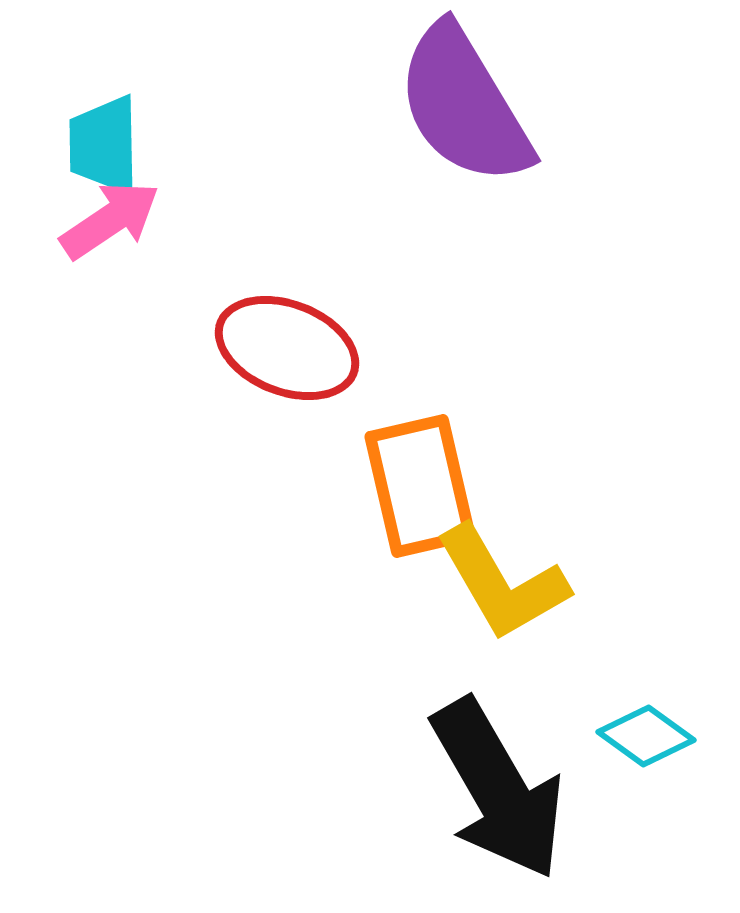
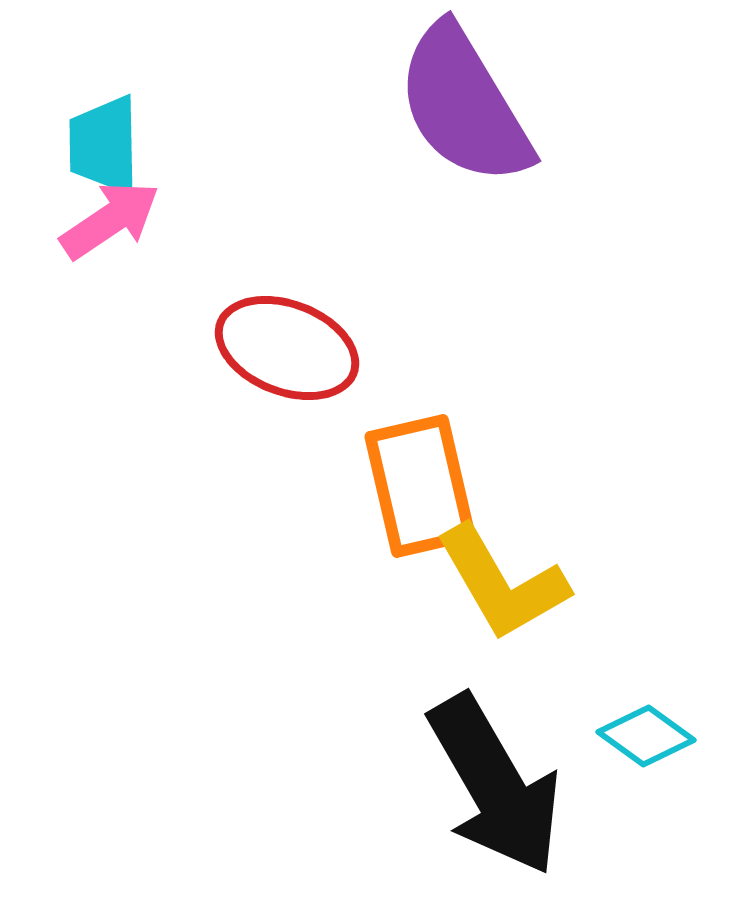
black arrow: moved 3 px left, 4 px up
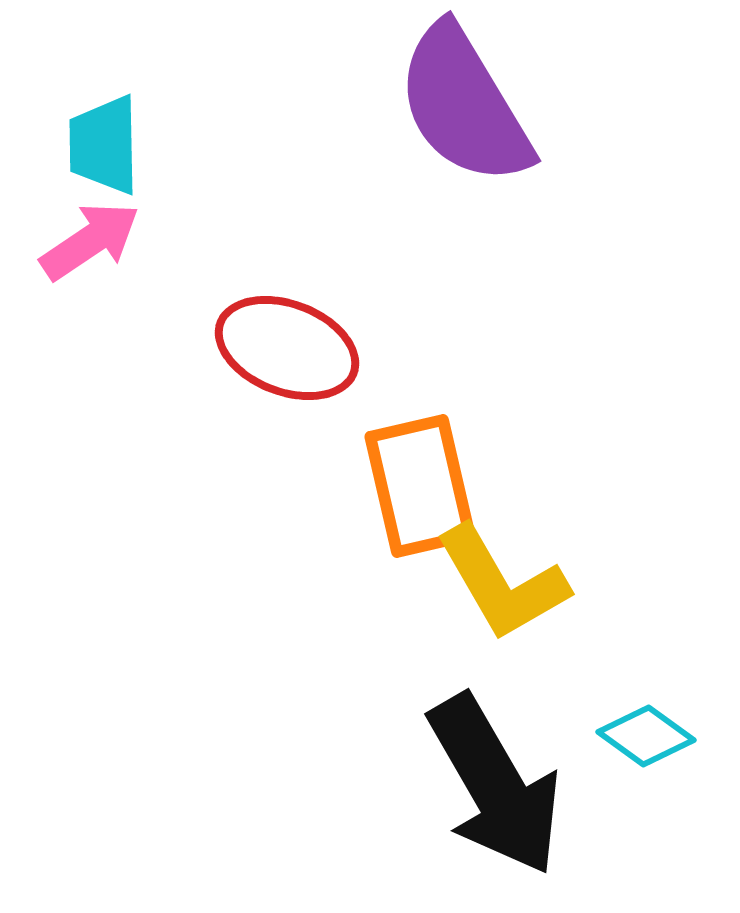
pink arrow: moved 20 px left, 21 px down
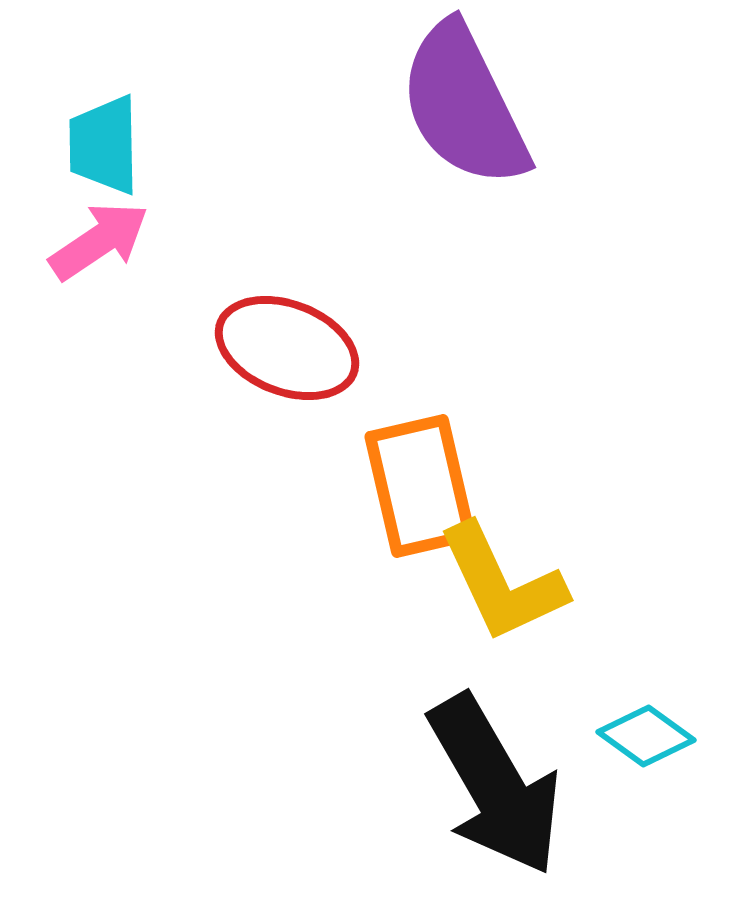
purple semicircle: rotated 5 degrees clockwise
pink arrow: moved 9 px right
yellow L-shape: rotated 5 degrees clockwise
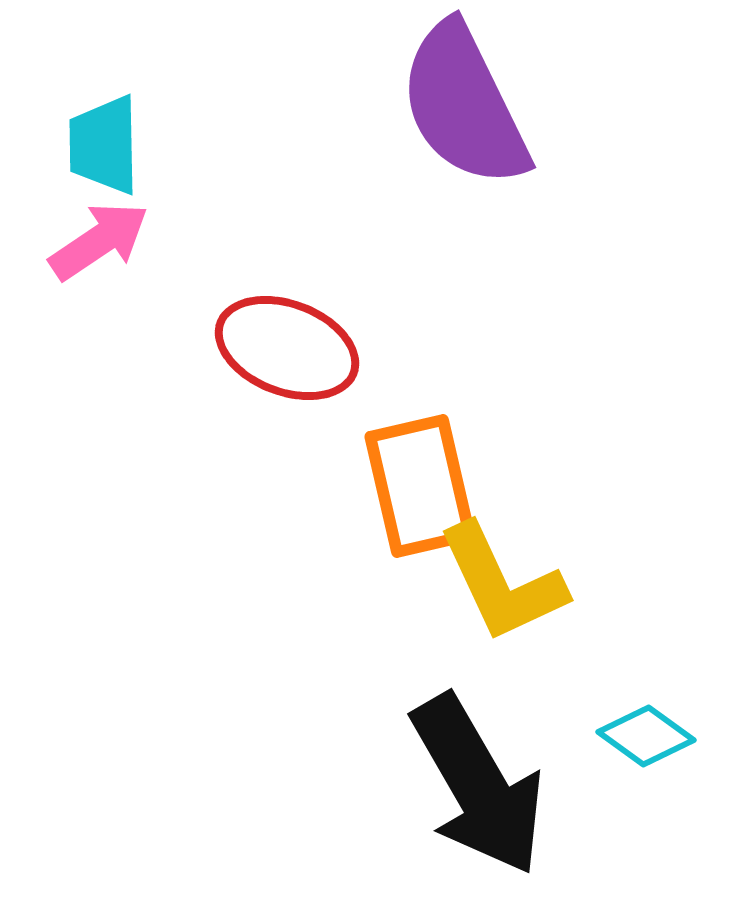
black arrow: moved 17 px left
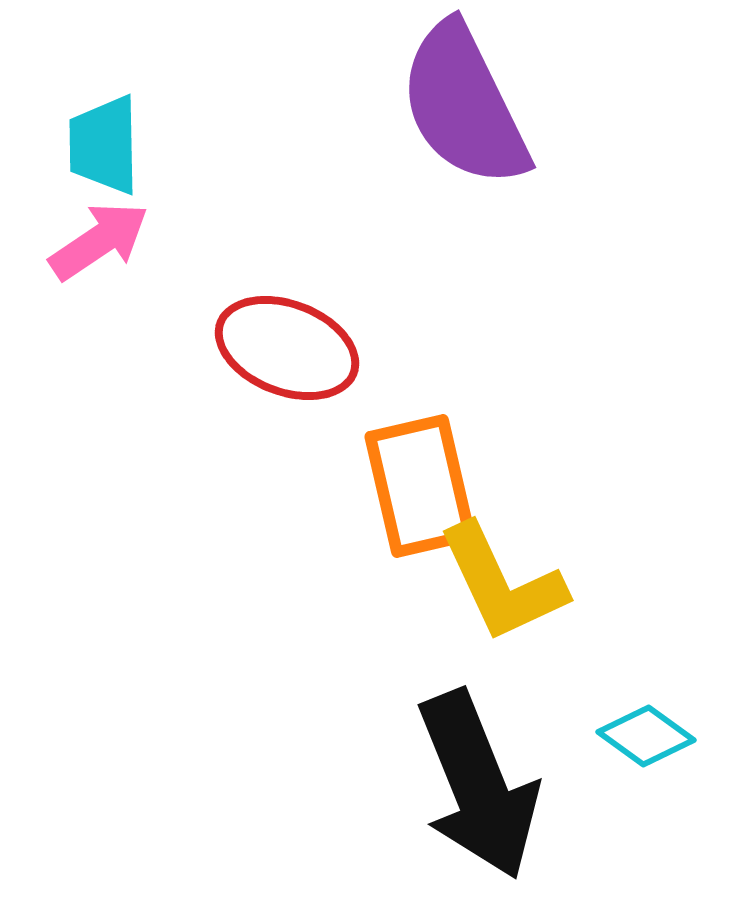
black arrow: rotated 8 degrees clockwise
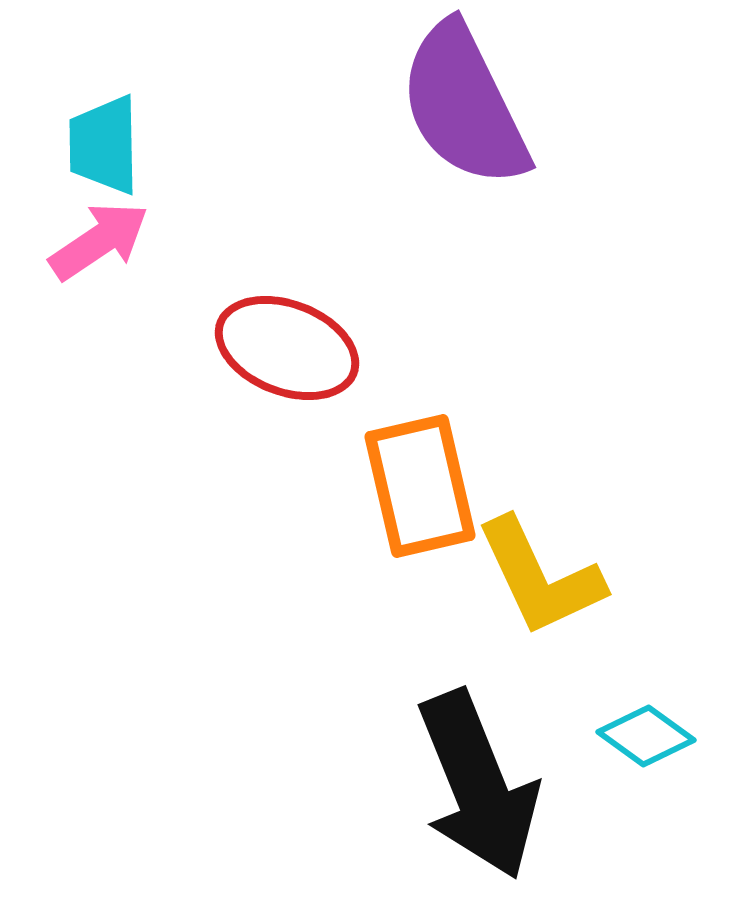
yellow L-shape: moved 38 px right, 6 px up
